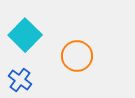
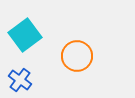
cyan square: rotated 8 degrees clockwise
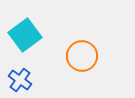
orange circle: moved 5 px right
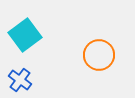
orange circle: moved 17 px right, 1 px up
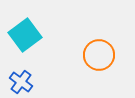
blue cross: moved 1 px right, 2 px down
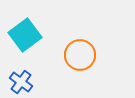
orange circle: moved 19 px left
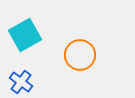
cyan square: rotated 8 degrees clockwise
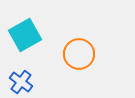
orange circle: moved 1 px left, 1 px up
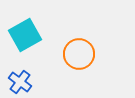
blue cross: moved 1 px left
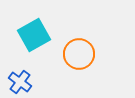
cyan square: moved 9 px right
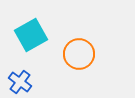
cyan square: moved 3 px left
